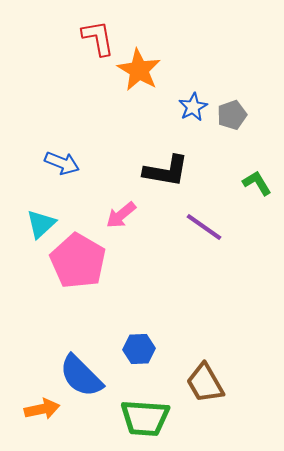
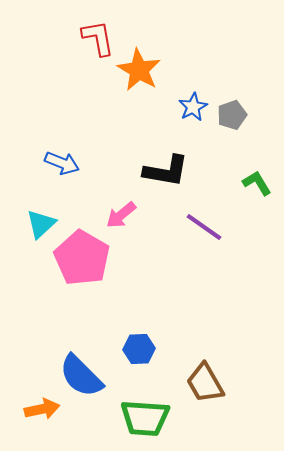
pink pentagon: moved 4 px right, 3 px up
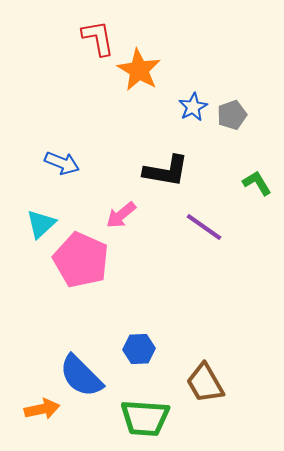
pink pentagon: moved 1 px left, 2 px down; rotated 6 degrees counterclockwise
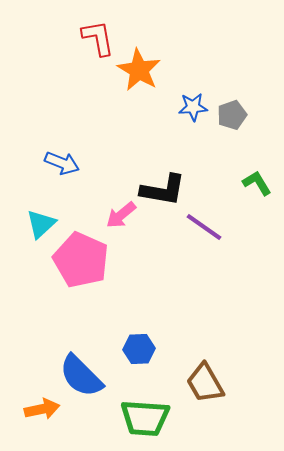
blue star: rotated 24 degrees clockwise
black L-shape: moved 3 px left, 19 px down
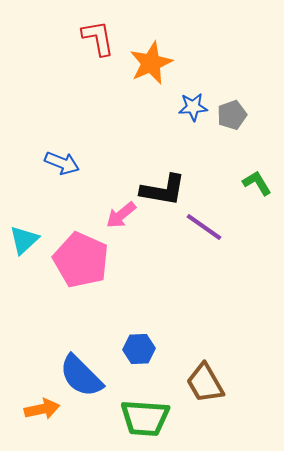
orange star: moved 12 px right, 7 px up; rotated 18 degrees clockwise
cyan triangle: moved 17 px left, 16 px down
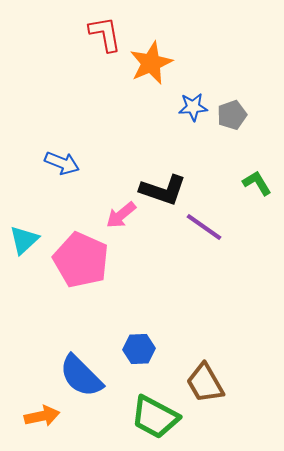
red L-shape: moved 7 px right, 4 px up
black L-shape: rotated 9 degrees clockwise
orange arrow: moved 7 px down
green trapezoid: moved 10 px right, 1 px up; rotated 24 degrees clockwise
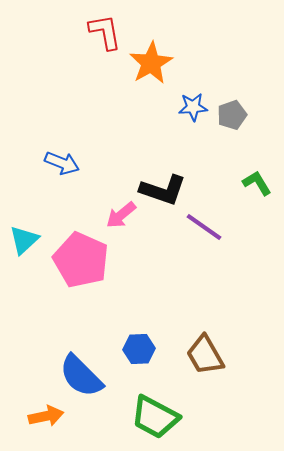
red L-shape: moved 2 px up
orange star: rotated 6 degrees counterclockwise
brown trapezoid: moved 28 px up
orange arrow: moved 4 px right
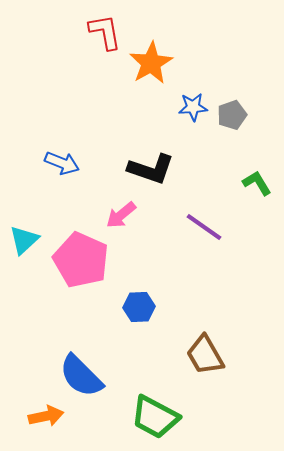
black L-shape: moved 12 px left, 21 px up
blue hexagon: moved 42 px up
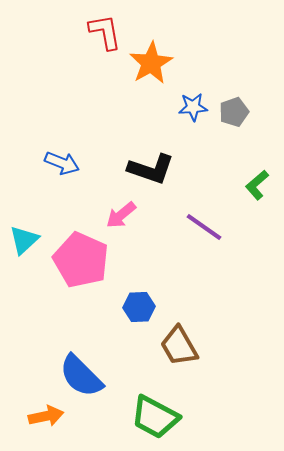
gray pentagon: moved 2 px right, 3 px up
green L-shape: moved 2 px down; rotated 100 degrees counterclockwise
brown trapezoid: moved 26 px left, 9 px up
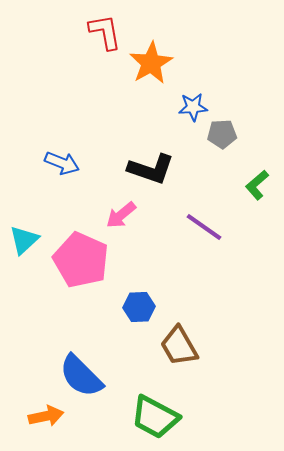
gray pentagon: moved 12 px left, 22 px down; rotated 16 degrees clockwise
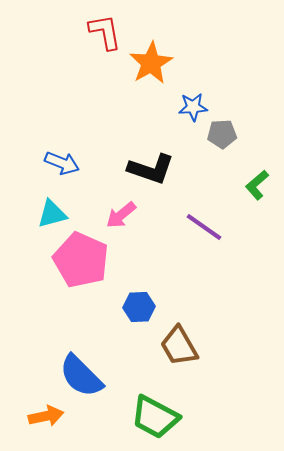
cyan triangle: moved 28 px right, 26 px up; rotated 28 degrees clockwise
